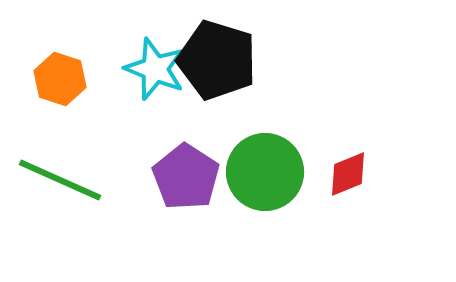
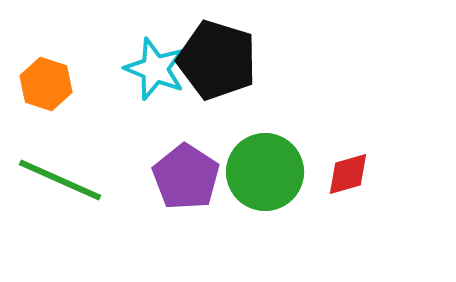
orange hexagon: moved 14 px left, 5 px down
red diamond: rotated 6 degrees clockwise
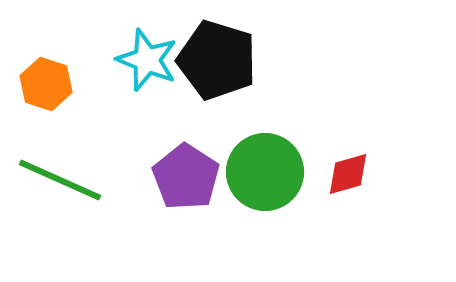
cyan star: moved 8 px left, 9 px up
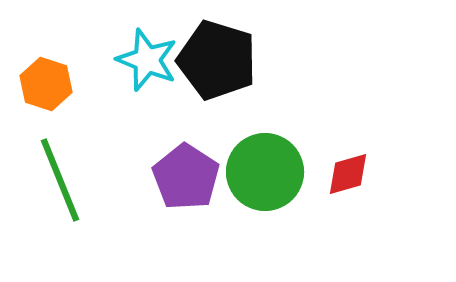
green line: rotated 44 degrees clockwise
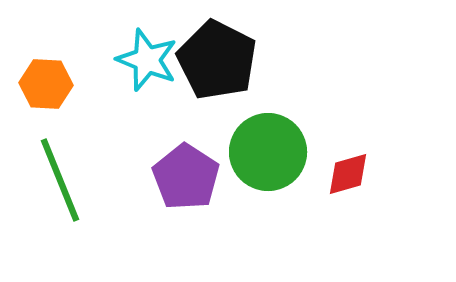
black pentagon: rotated 10 degrees clockwise
orange hexagon: rotated 15 degrees counterclockwise
green circle: moved 3 px right, 20 px up
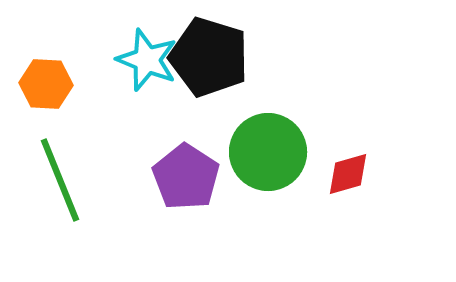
black pentagon: moved 8 px left, 3 px up; rotated 10 degrees counterclockwise
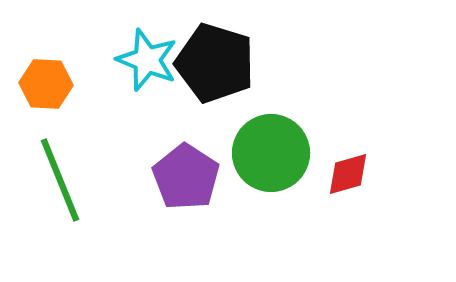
black pentagon: moved 6 px right, 6 px down
green circle: moved 3 px right, 1 px down
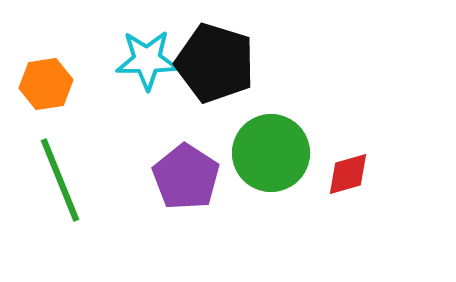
cyan star: rotated 22 degrees counterclockwise
orange hexagon: rotated 12 degrees counterclockwise
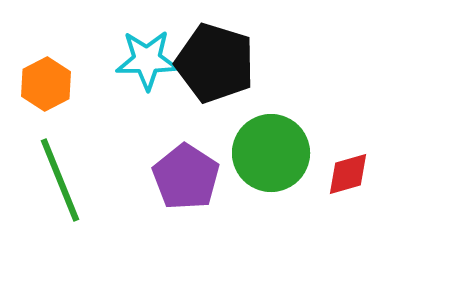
orange hexagon: rotated 18 degrees counterclockwise
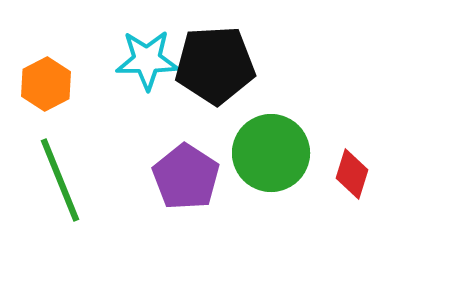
black pentagon: moved 2 px down; rotated 20 degrees counterclockwise
red diamond: moved 4 px right; rotated 57 degrees counterclockwise
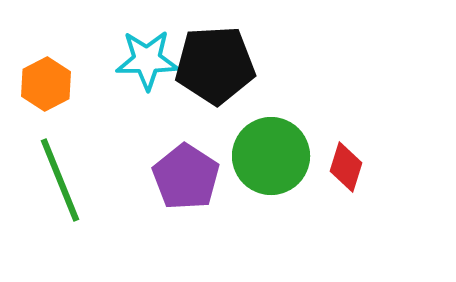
green circle: moved 3 px down
red diamond: moved 6 px left, 7 px up
